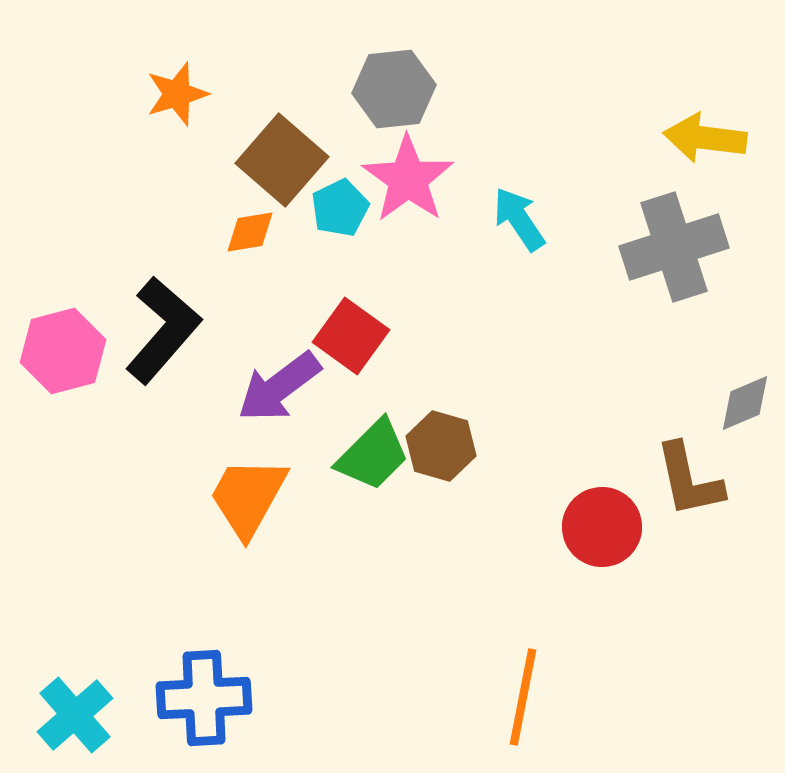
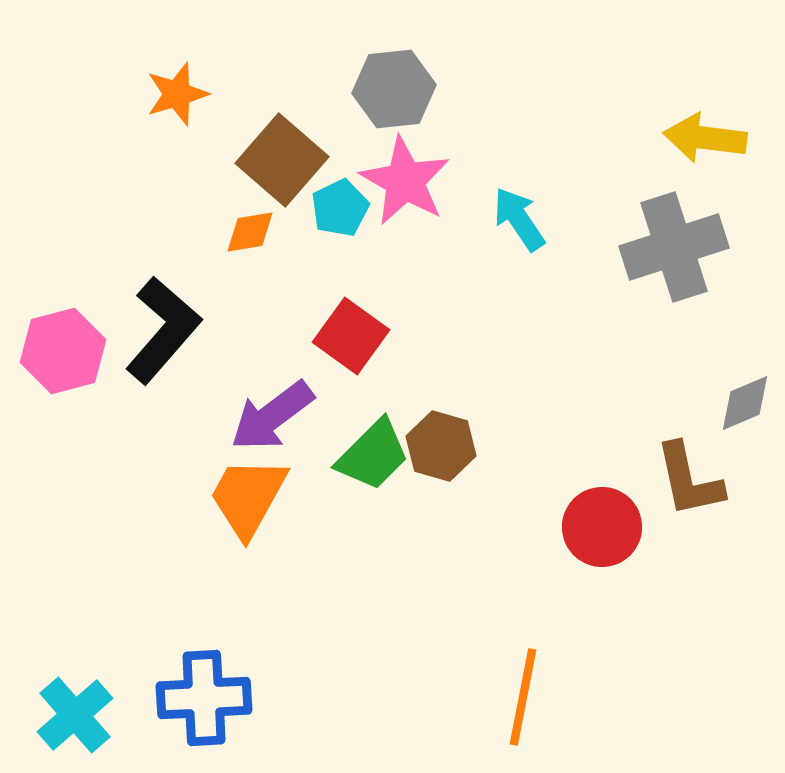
pink star: moved 3 px left, 2 px down; rotated 6 degrees counterclockwise
purple arrow: moved 7 px left, 29 px down
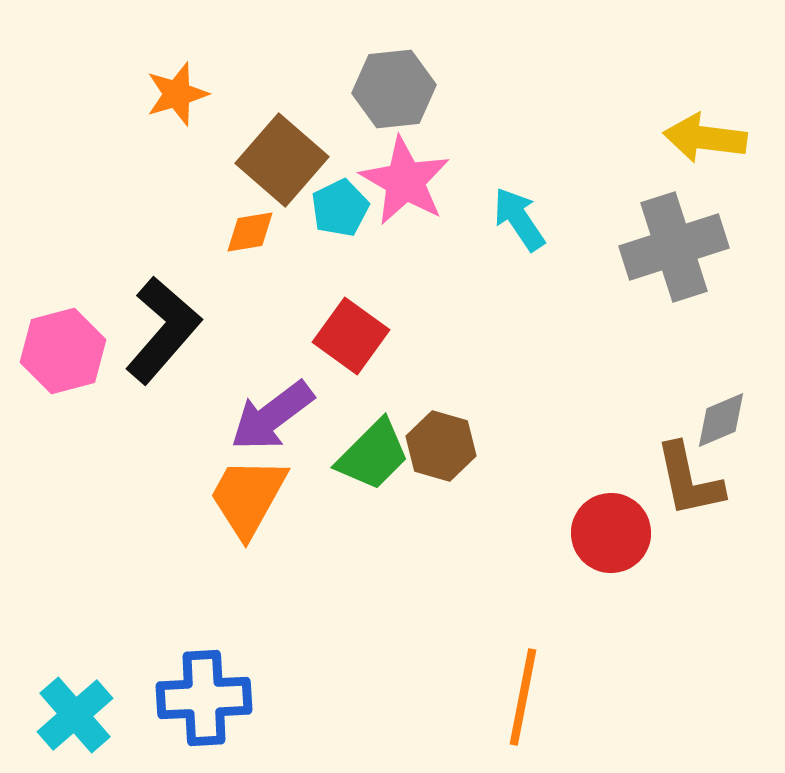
gray diamond: moved 24 px left, 17 px down
red circle: moved 9 px right, 6 px down
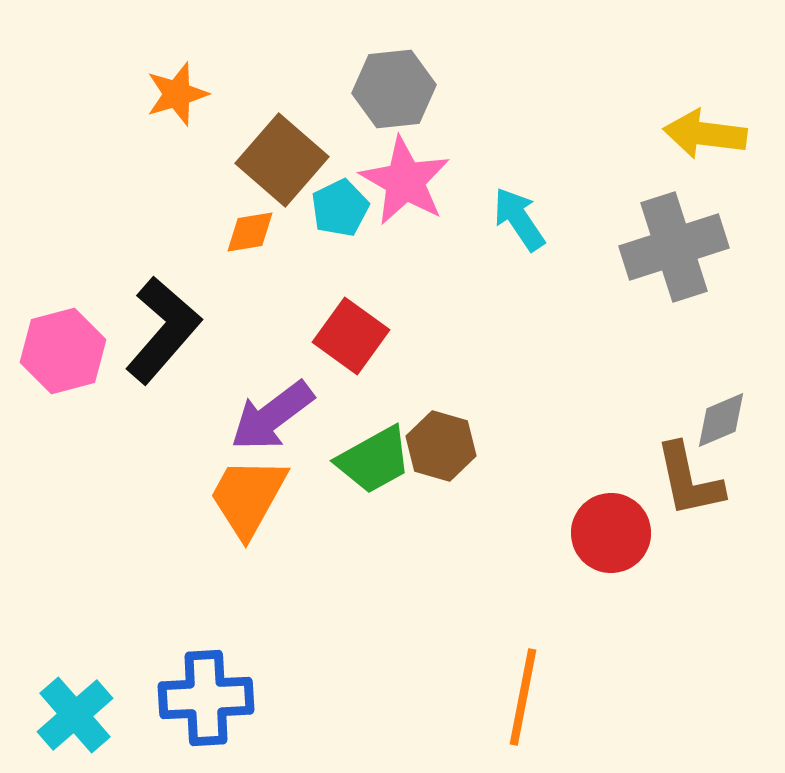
yellow arrow: moved 4 px up
green trapezoid: moved 1 px right, 5 px down; rotated 16 degrees clockwise
blue cross: moved 2 px right
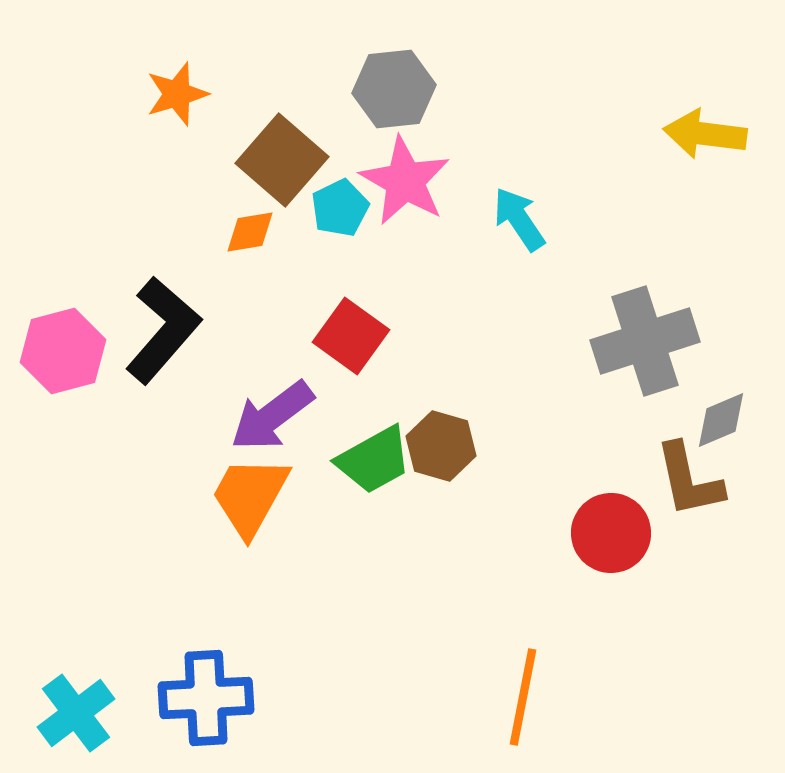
gray cross: moved 29 px left, 94 px down
orange trapezoid: moved 2 px right, 1 px up
cyan cross: moved 1 px right, 2 px up; rotated 4 degrees clockwise
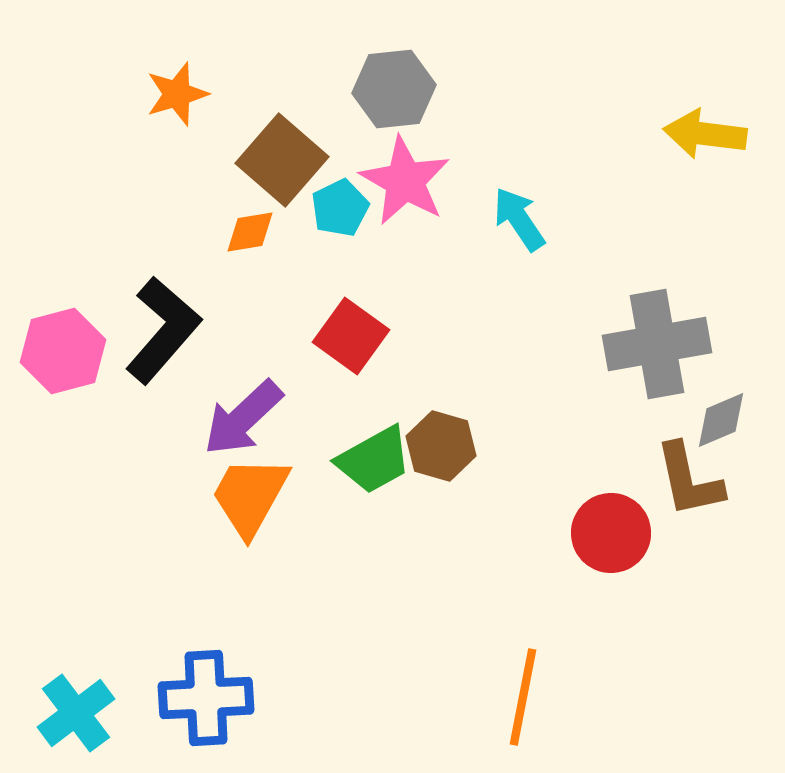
gray cross: moved 12 px right, 3 px down; rotated 8 degrees clockwise
purple arrow: moved 29 px left, 2 px down; rotated 6 degrees counterclockwise
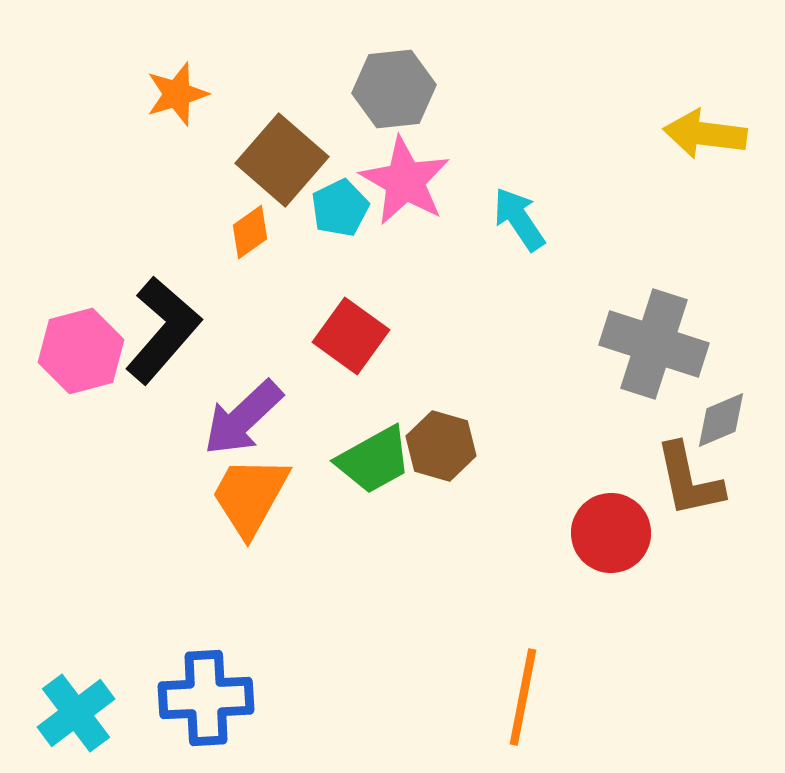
orange diamond: rotated 26 degrees counterclockwise
gray cross: moved 3 px left; rotated 28 degrees clockwise
pink hexagon: moved 18 px right
